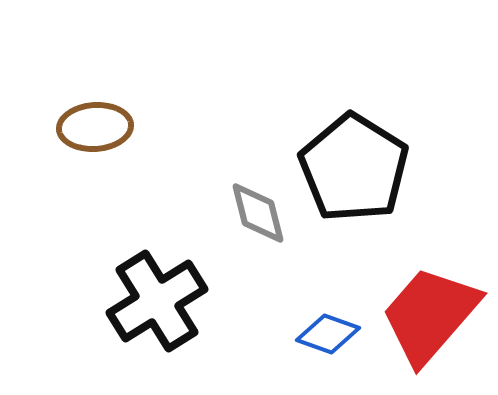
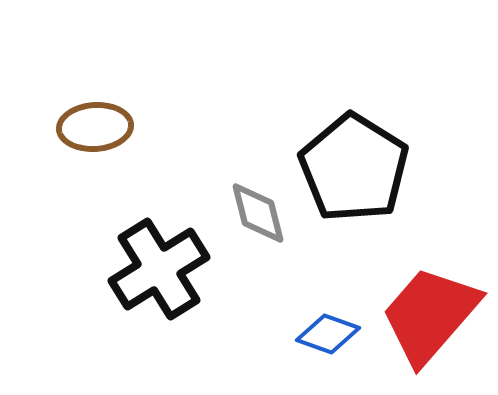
black cross: moved 2 px right, 32 px up
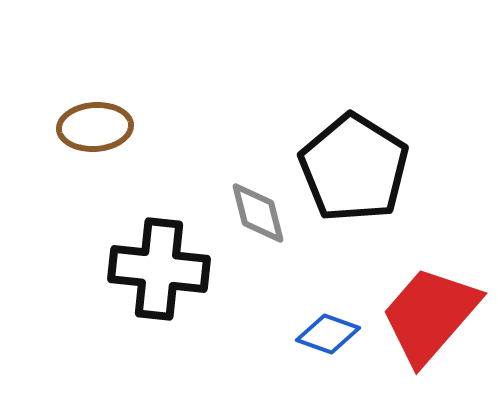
black cross: rotated 38 degrees clockwise
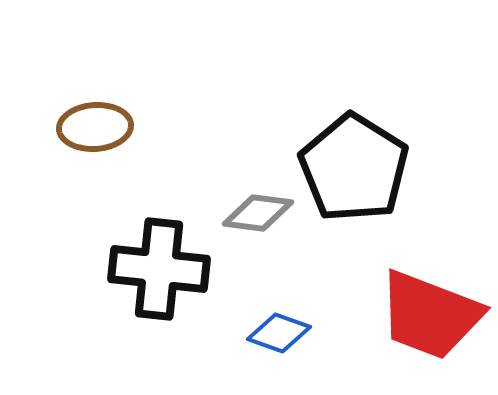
gray diamond: rotated 68 degrees counterclockwise
red trapezoid: rotated 110 degrees counterclockwise
blue diamond: moved 49 px left, 1 px up
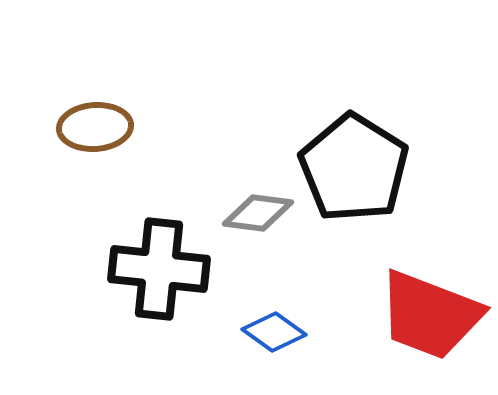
blue diamond: moved 5 px left, 1 px up; rotated 16 degrees clockwise
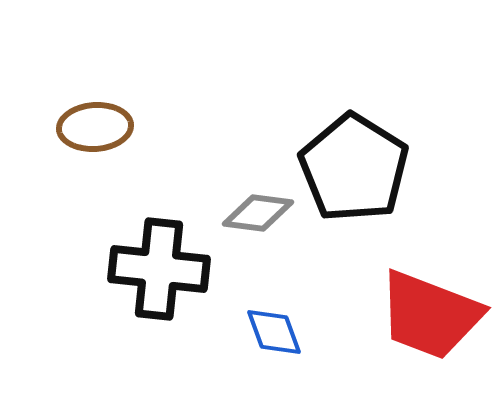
blue diamond: rotated 34 degrees clockwise
